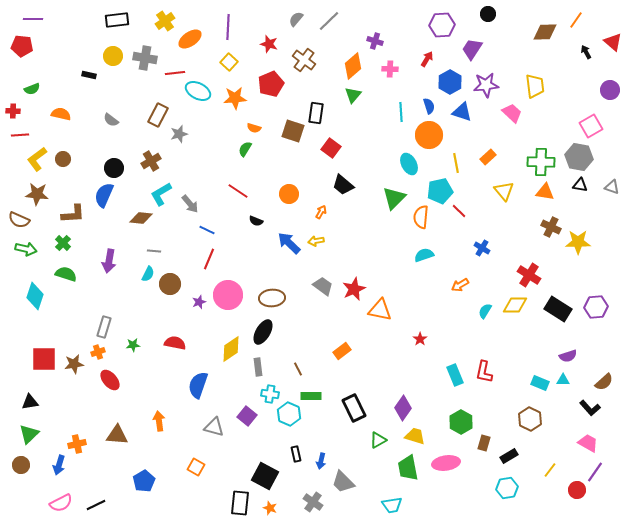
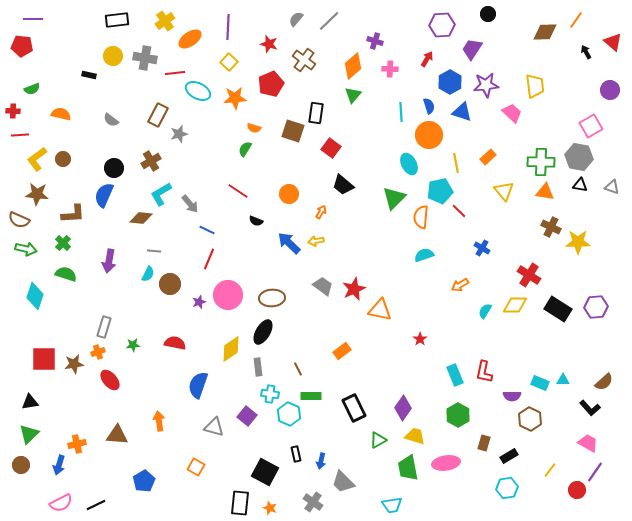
purple semicircle at (568, 356): moved 56 px left, 40 px down; rotated 18 degrees clockwise
green hexagon at (461, 422): moved 3 px left, 7 px up
black square at (265, 476): moved 4 px up
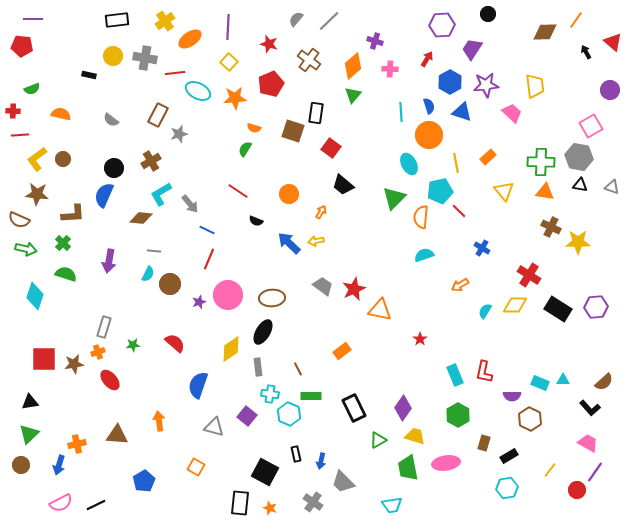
brown cross at (304, 60): moved 5 px right
red semicircle at (175, 343): rotated 30 degrees clockwise
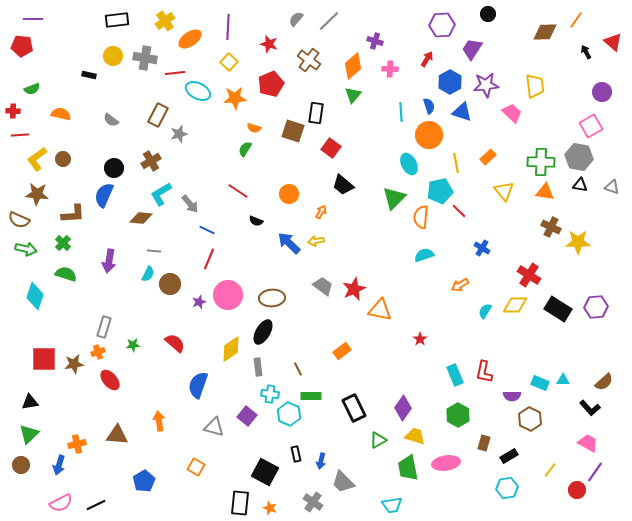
purple circle at (610, 90): moved 8 px left, 2 px down
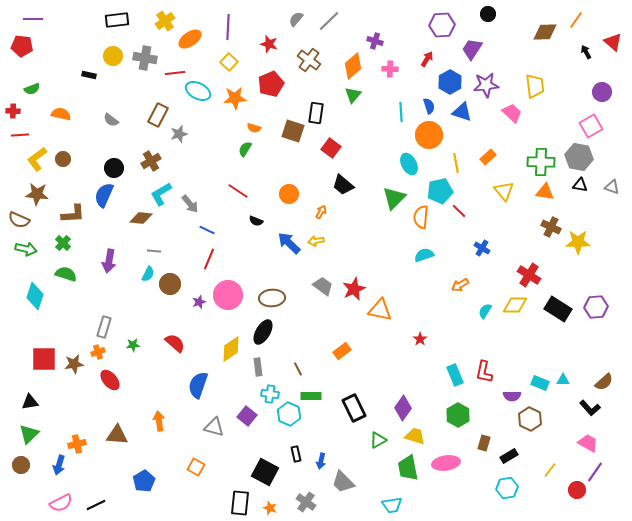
gray cross at (313, 502): moved 7 px left
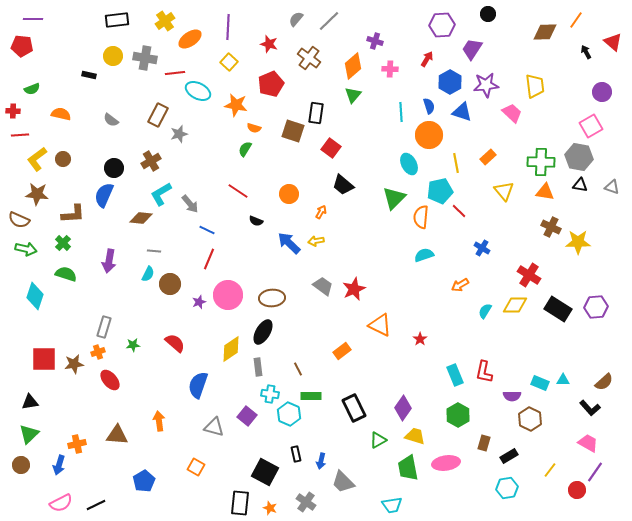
brown cross at (309, 60): moved 2 px up
orange star at (235, 98): moved 1 px right, 7 px down; rotated 15 degrees clockwise
orange triangle at (380, 310): moved 15 px down; rotated 15 degrees clockwise
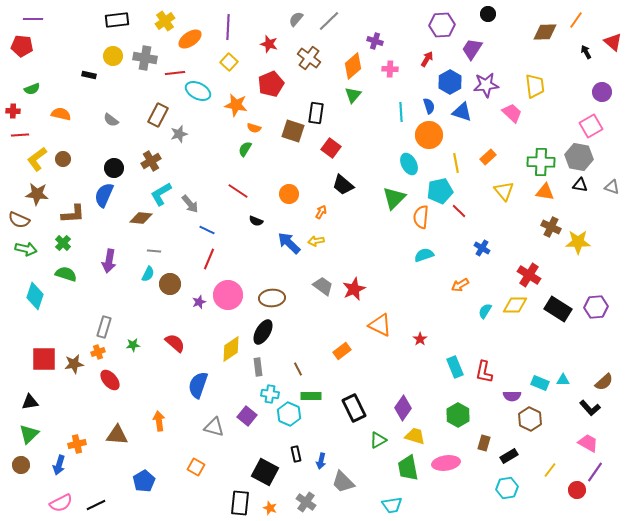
cyan rectangle at (455, 375): moved 8 px up
